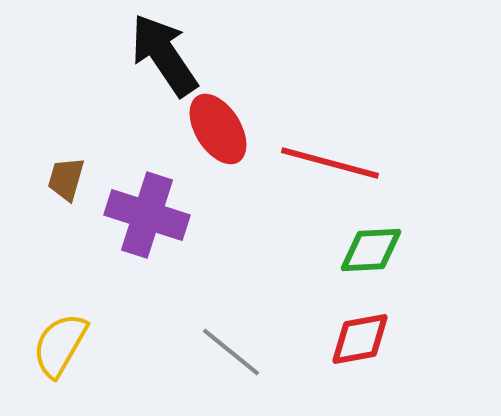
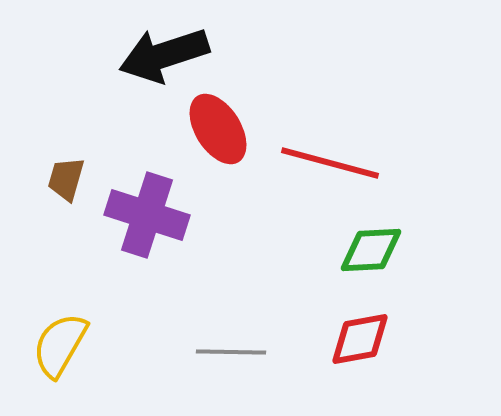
black arrow: rotated 74 degrees counterclockwise
gray line: rotated 38 degrees counterclockwise
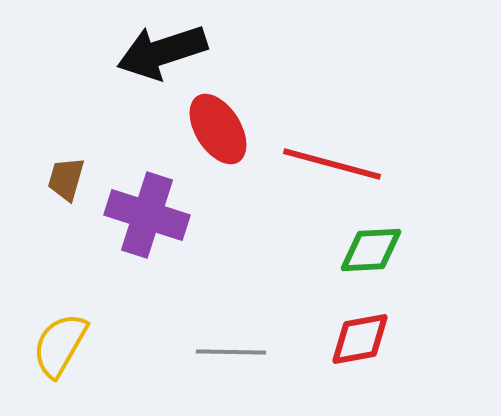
black arrow: moved 2 px left, 3 px up
red line: moved 2 px right, 1 px down
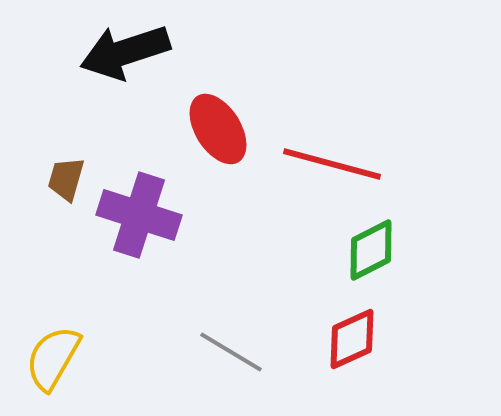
black arrow: moved 37 px left
purple cross: moved 8 px left
green diamond: rotated 24 degrees counterclockwise
red diamond: moved 8 px left; rotated 14 degrees counterclockwise
yellow semicircle: moved 7 px left, 13 px down
gray line: rotated 30 degrees clockwise
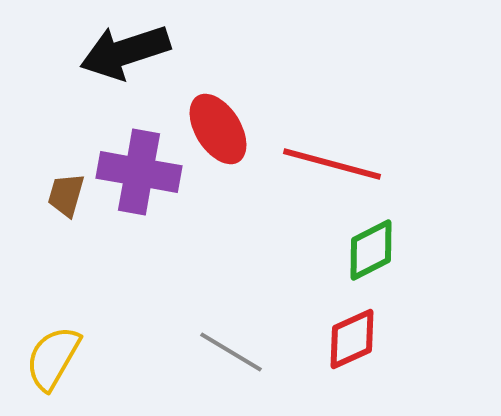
brown trapezoid: moved 16 px down
purple cross: moved 43 px up; rotated 8 degrees counterclockwise
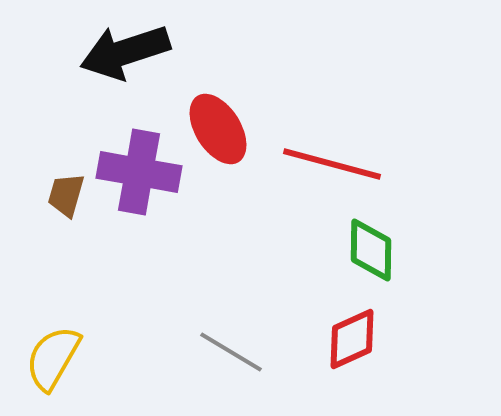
green diamond: rotated 62 degrees counterclockwise
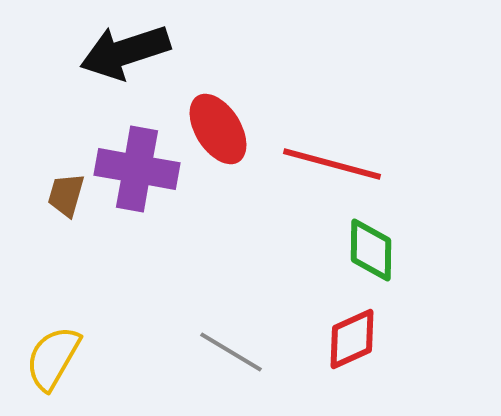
purple cross: moved 2 px left, 3 px up
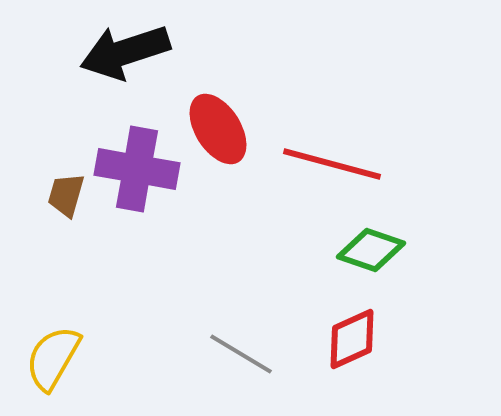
green diamond: rotated 72 degrees counterclockwise
gray line: moved 10 px right, 2 px down
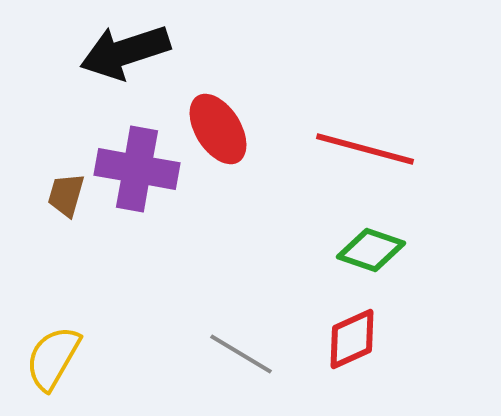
red line: moved 33 px right, 15 px up
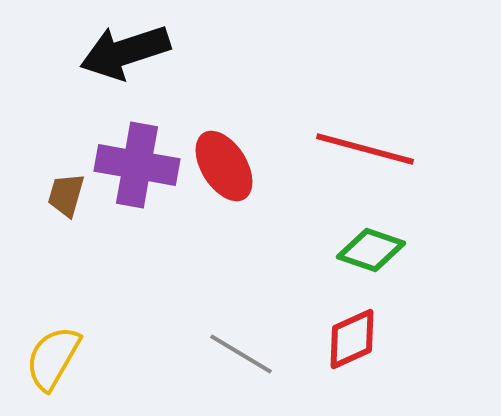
red ellipse: moved 6 px right, 37 px down
purple cross: moved 4 px up
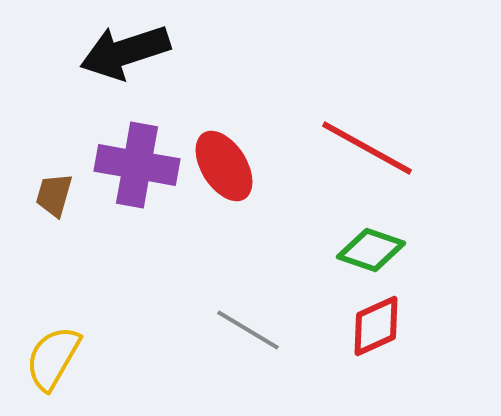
red line: moved 2 px right, 1 px up; rotated 14 degrees clockwise
brown trapezoid: moved 12 px left
red diamond: moved 24 px right, 13 px up
gray line: moved 7 px right, 24 px up
